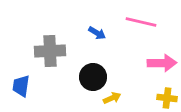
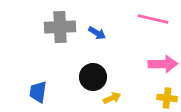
pink line: moved 12 px right, 3 px up
gray cross: moved 10 px right, 24 px up
pink arrow: moved 1 px right, 1 px down
blue trapezoid: moved 17 px right, 6 px down
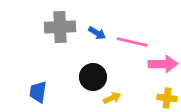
pink line: moved 21 px left, 23 px down
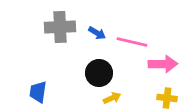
black circle: moved 6 px right, 4 px up
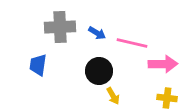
pink line: moved 1 px down
black circle: moved 2 px up
blue trapezoid: moved 27 px up
yellow arrow: moved 1 px right, 2 px up; rotated 84 degrees clockwise
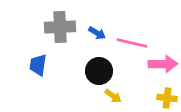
yellow arrow: rotated 24 degrees counterclockwise
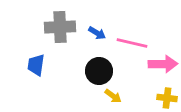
blue trapezoid: moved 2 px left
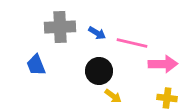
blue trapezoid: rotated 30 degrees counterclockwise
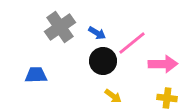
gray cross: rotated 32 degrees counterclockwise
pink line: rotated 52 degrees counterclockwise
blue trapezoid: moved 10 px down; rotated 110 degrees clockwise
black circle: moved 4 px right, 10 px up
